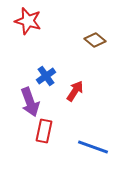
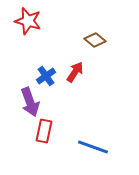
red arrow: moved 19 px up
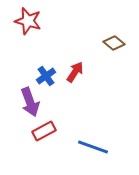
brown diamond: moved 19 px right, 3 px down
red rectangle: rotated 50 degrees clockwise
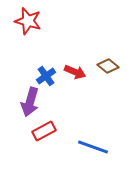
brown diamond: moved 6 px left, 23 px down
red arrow: rotated 80 degrees clockwise
purple arrow: rotated 36 degrees clockwise
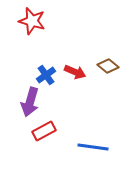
red star: moved 4 px right
blue cross: moved 1 px up
blue line: rotated 12 degrees counterclockwise
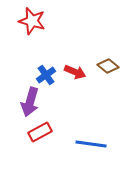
red rectangle: moved 4 px left, 1 px down
blue line: moved 2 px left, 3 px up
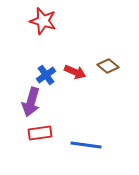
red star: moved 11 px right
purple arrow: moved 1 px right
red rectangle: moved 1 px down; rotated 20 degrees clockwise
blue line: moved 5 px left, 1 px down
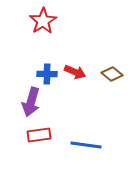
red star: rotated 24 degrees clockwise
brown diamond: moved 4 px right, 8 px down
blue cross: moved 1 px right, 1 px up; rotated 36 degrees clockwise
red rectangle: moved 1 px left, 2 px down
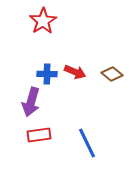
blue line: moved 1 px right, 2 px up; rotated 56 degrees clockwise
